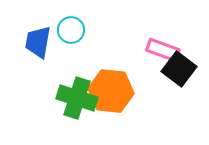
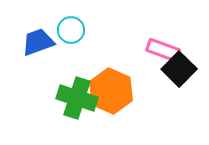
blue trapezoid: rotated 60 degrees clockwise
black square: rotated 8 degrees clockwise
orange hexagon: rotated 18 degrees clockwise
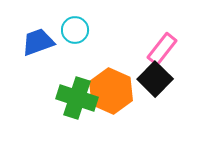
cyan circle: moved 4 px right
pink rectangle: moved 1 px left, 1 px up; rotated 72 degrees counterclockwise
black square: moved 24 px left, 10 px down
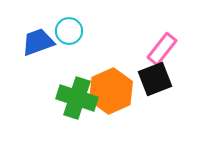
cyan circle: moved 6 px left, 1 px down
black square: rotated 24 degrees clockwise
orange hexagon: rotated 12 degrees clockwise
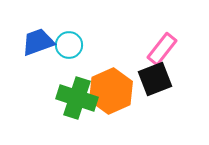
cyan circle: moved 14 px down
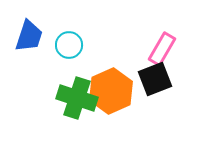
blue trapezoid: moved 9 px left, 6 px up; rotated 128 degrees clockwise
pink rectangle: rotated 8 degrees counterclockwise
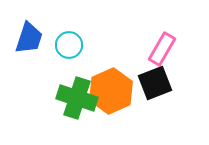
blue trapezoid: moved 2 px down
black square: moved 4 px down
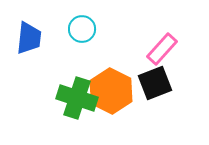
blue trapezoid: rotated 12 degrees counterclockwise
cyan circle: moved 13 px right, 16 px up
pink rectangle: rotated 12 degrees clockwise
orange hexagon: rotated 9 degrees counterclockwise
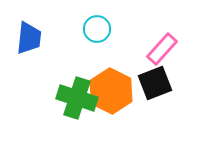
cyan circle: moved 15 px right
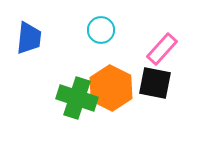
cyan circle: moved 4 px right, 1 px down
black square: rotated 32 degrees clockwise
orange hexagon: moved 3 px up
